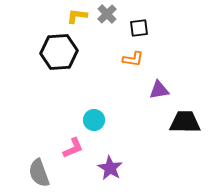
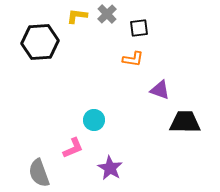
black hexagon: moved 19 px left, 10 px up
purple triangle: moved 1 px right; rotated 30 degrees clockwise
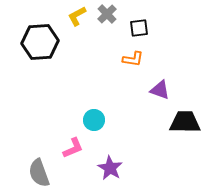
yellow L-shape: rotated 35 degrees counterclockwise
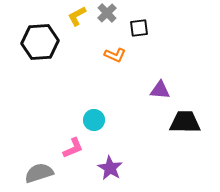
gray cross: moved 1 px up
orange L-shape: moved 18 px left, 4 px up; rotated 15 degrees clockwise
purple triangle: rotated 15 degrees counterclockwise
gray semicircle: rotated 92 degrees clockwise
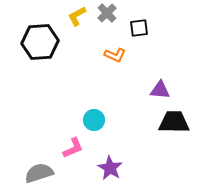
black trapezoid: moved 11 px left
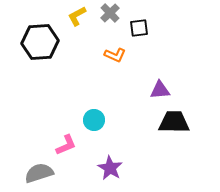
gray cross: moved 3 px right
purple triangle: rotated 10 degrees counterclockwise
pink L-shape: moved 7 px left, 3 px up
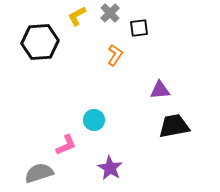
orange L-shape: rotated 80 degrees counterclockwise
black trapezoid: moved 4 px down; rotated 12 degrees counterclockwise
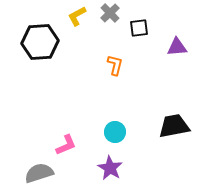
orange L-shape: moved 10 px down; rotated 20 degrees counterclockwise
purple triangle: moved 17 px right, 43 px up
cyan circle: moved 21 px right, 12 px down
